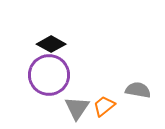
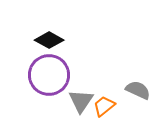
black diamond: moved 2 px left, 4 px up
gray semicircle: rotated 15 degrees clockwise
gray triangle: moved 4 px right, 7 px up
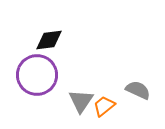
black diamond: rotated 36 degrees counterclockwise
purple circle: moved 12 px left
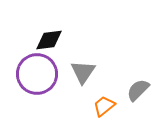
purple circle: moved 1 px up
gray semicircle: rotated 70 degrees counterclockwise
gray triangle: moved 2 px right, 29 px up
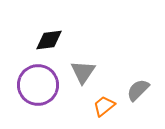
purple circle: moved 1 px right, 11 px down
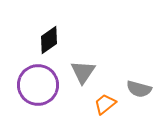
black diamond: rotated 28 degrees counterclockwise
gray semicircle: moved 1 px right, 1 px up; rotated 120 degrees counterclockwise
orange trapezoid: moved 1 px right, 2 px up
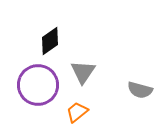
black diamond: moved 1 px right, 1 px down
gray semicircle: moved 1 px right, 1 px down
orange trapezoid: moved 28 px left, 8 px down
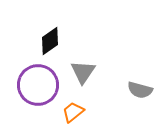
orange trapezoid: moved 4 px left
